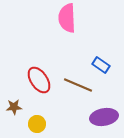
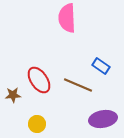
blue rectangle: moved 1 px down
brown star: moved 1 px left, 12 px up
purple ellipse: moved 1 px left, 2 px down
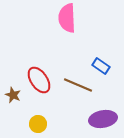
brown star: rotated 28 degrees clockwise
yellow circle: moved 1 px right
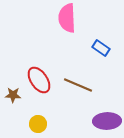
blue rectangle: moved 18 px up
brown star: rotated 21 degrees counterclockwise
purple ellipse: moved 4 px right, 2 px down; rotated 8 degrees clockwise
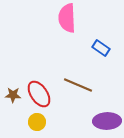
red ellipse: moved 14 px down
yellow circle: moved 1 px left, 2 px up
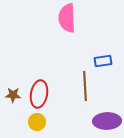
blue rectangle: moved 2 px right, 13 px down; rotated 42 degrees counterclockwise
brown line: moved 7 px right, 1 px down; rotated 64 degrees clockwise
red ellipse: rotated 44 degrees clockwise
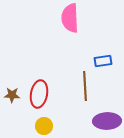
pink semicircle: moved 3 px right
brown star: moved 1 px left
yellow circle: moved 7 px right, 4 px down
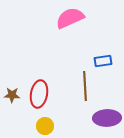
pink semicircle: rotated 68 degrees clockwise
purple ellipse: moved 3 px up
yellow circle: moved 1 px right
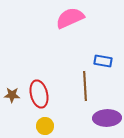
blue rectangle: rotated 18 degrees clockwise
red ellipse: rotated 24 degrees counterclockwise
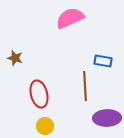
brown star: moved 3 px right, 37 px up; rotated 14 degrees clockwise
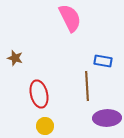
pink semicircle: rotated 88 degrees clockwise
brown line: moved 2 px right
